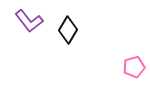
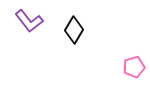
black diamond: moved 6 px right
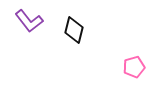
black diamond: rotated 16 degrees counterclockwise
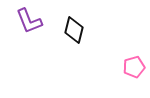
purple L-shape: rotated 16 degrees clockwise
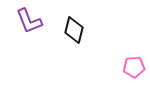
pink pentagon: rotated 10 degrees clockwise
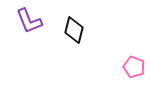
pink pentagon: rotated 25 degrees clockwise
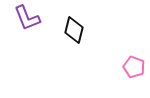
purple L-shape: moved 2 px left, 3 px up
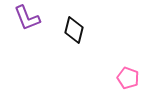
pink pentagon: moved 6 px left, 11 px down
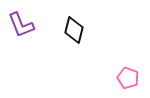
purple L-shape: moved 6 px left, 7 px down
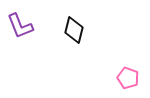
purple L-shape: moved 1 px left, 1 px down
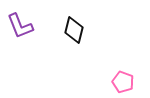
pink pentagon: moved 5 px left, 4 px down
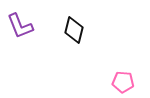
pink pentagon: rotated 15 degrees counterclockwise
